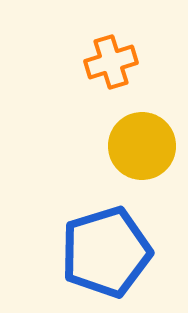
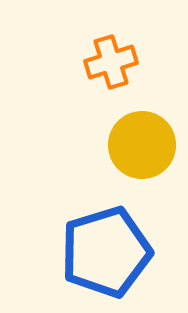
yellow circle: moved 1 px up
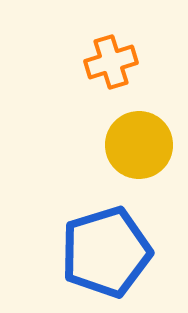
yellow circle: moved 3 px left
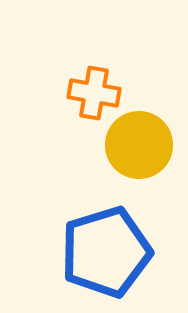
orange cross: moved 17 px left, 31 px down; rotated 27 degrees clockwise
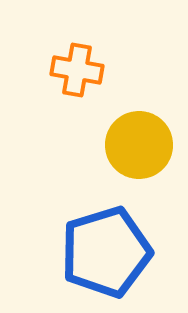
orange cross: moved 17 px left, 23 px up
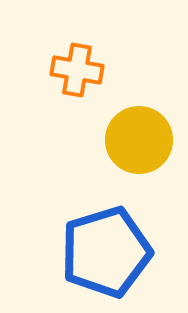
yellow circle: moved 5 px up
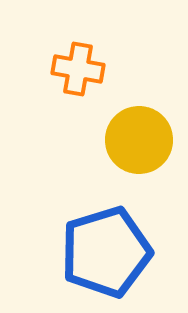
orange cross: moved 1 px right, 1 px up
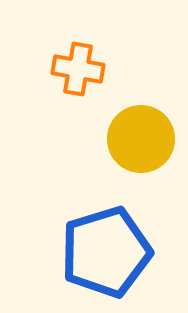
yellow circle: moved 2 px right, 1 px up
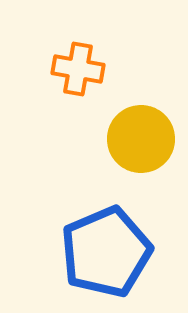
blue pentagon: rotated 6 degrees counterclockwise
